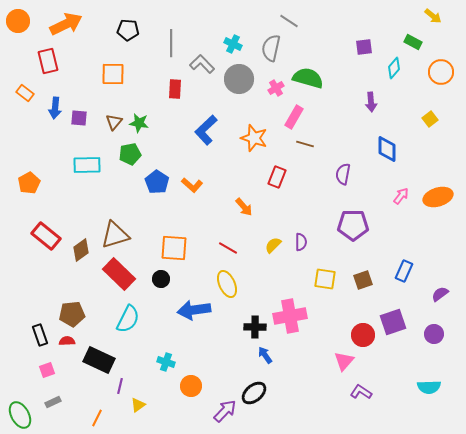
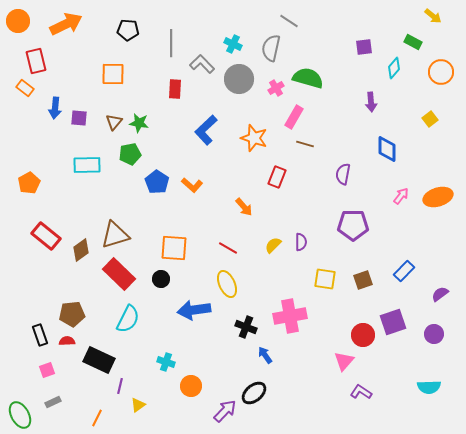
red rectangle at (48, 61): moved 12 px left
orange rectangle at (25, 93): moved 5 px up
blue rectangle at (404, 271): rotated 20 degrees clockwise
black cross at (255, 327): moved 9 px left; rotated 20 degrees clockwise
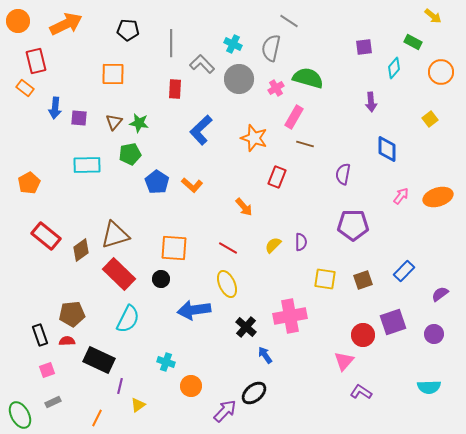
blue L-shape at (206, 130): moved 5 px left
black cross at (246, 327): rotated 20 degrees clockwise
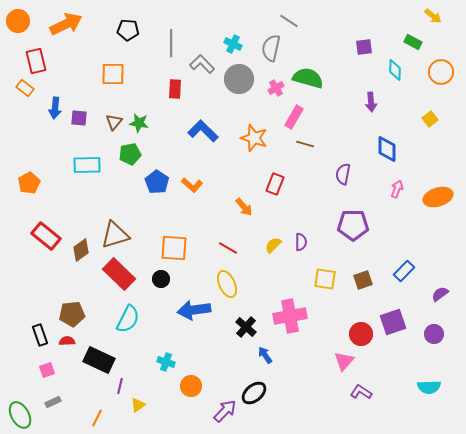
cyan diamond at (394, 68): moved 1 px right, 2 px down; rotated 40 degrees counterclockwise
blue L-shape at (201, 130): moved 2 px right, 1 px down; rotated 88 degrees clockwise
red rectangle at (277, 177): moved 2 px left, 7 px down
pink arrow at (401, 196): moved 4 px left, 7 px up; rotated 18 degrees counterclockwise
red circle at (363, 335): moved 2 px left, 1 px up
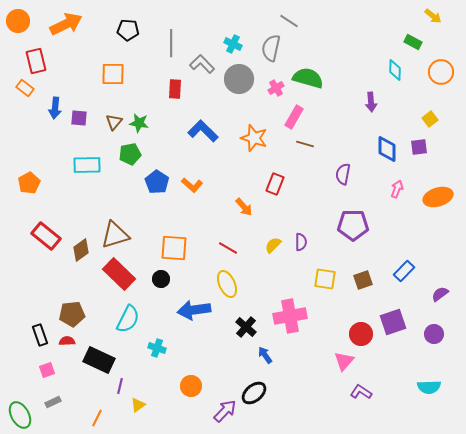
purple square at (364, 47): moved 55 px right, 100 px down
cyan cross at (166, 362): moved 9 px left, 14 px up
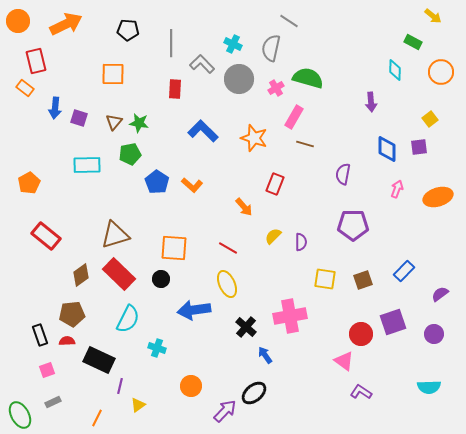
purple square at (79, 118): rotated 12 degrees clockwise
yellow semicircle at (273, 245): moved 9 px up
brown diamond at (81, 250): moved 25 px down
pink triangle at (344, 361): rotated 35 degrees counterclockwise
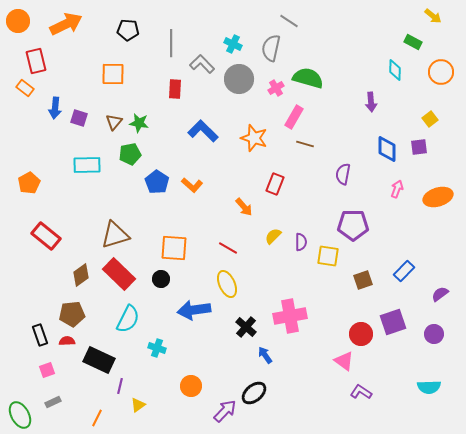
yellow square at (325, 279): moved 3 px right, 23 px up
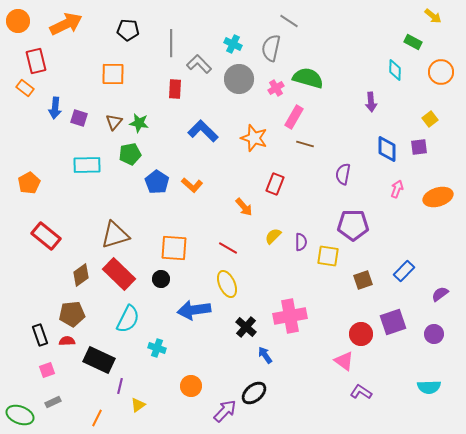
gray L-shape at (202, 64): moved 3 px left
green ellipse at (20, 415): rotated 40 degrees counterclockwise
